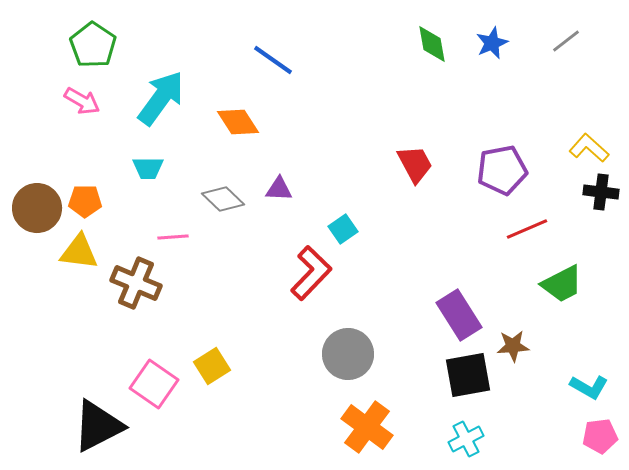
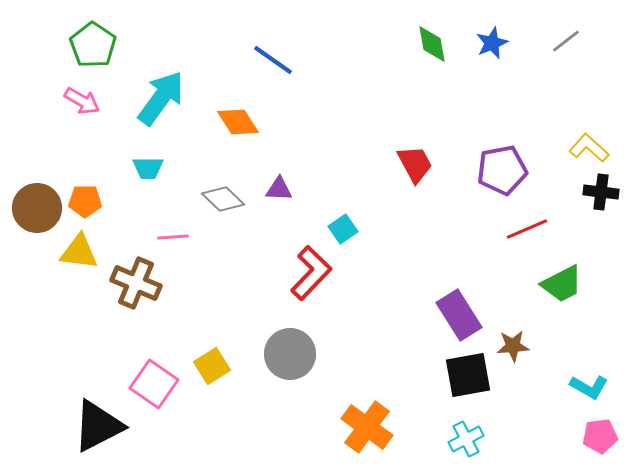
gray circle: moved 58 px left
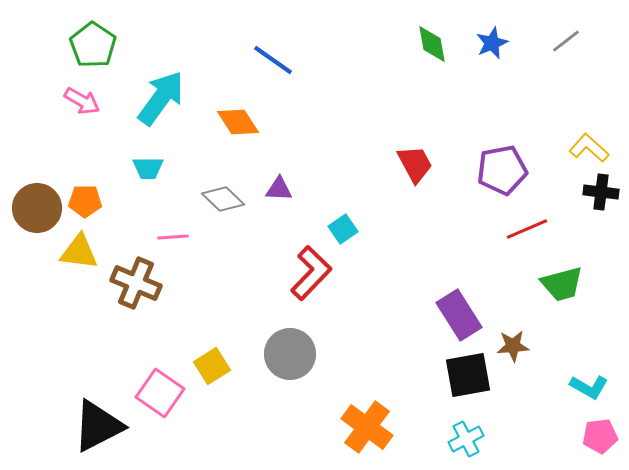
green trapezoid: rotated 12 degrees clockwise
pink square: moved 6 px right, 9 px down
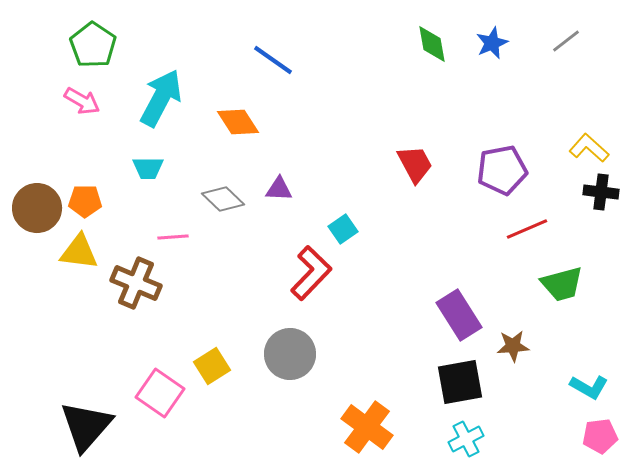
cyan arrow: rotated 8 degrees counterclockwise
black square: moved 8 px left, 7 px down
black triangle: moved 12 px left; rotated 22 degrees counterclockwise
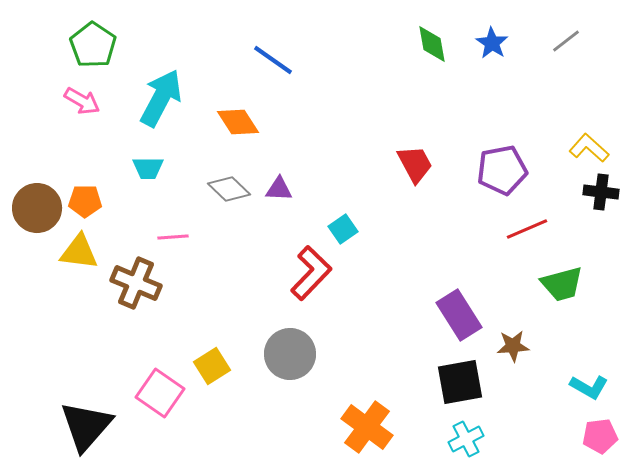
blue star: rotated 16 degrees counterclockwise
gray diamond: moved 6 px right, 10 px up
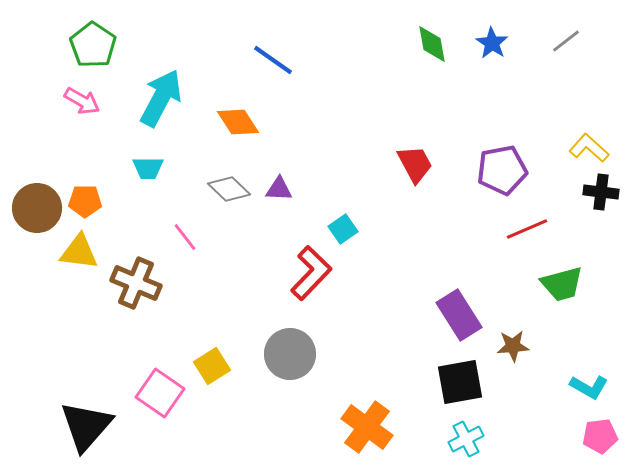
pink line: moved 12 px right; rotated 56 degrees clockwise
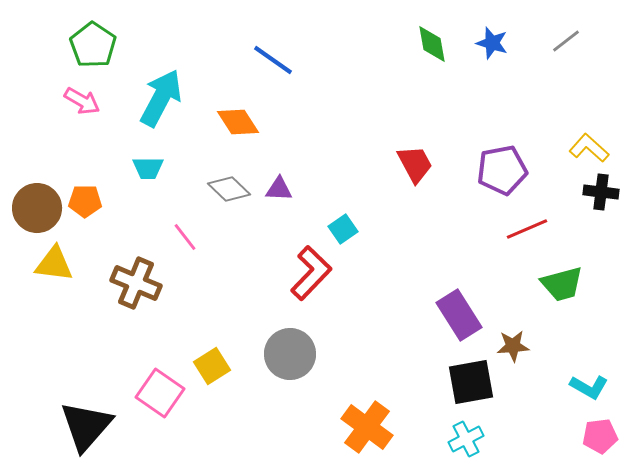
blue star: rotated 16 degrees counterclockwise
yellow triangle: moved 25 px left, 12 px down
black square: moved 11 px right
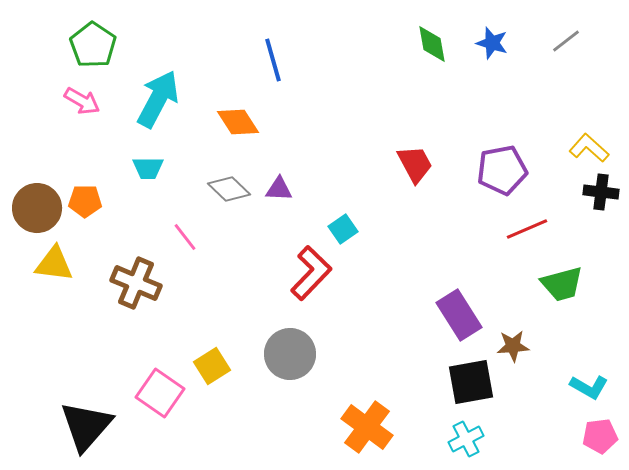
blue line: rotated 39 degrees clockwise
cyan arrow: moved 3 px left, 1 px down
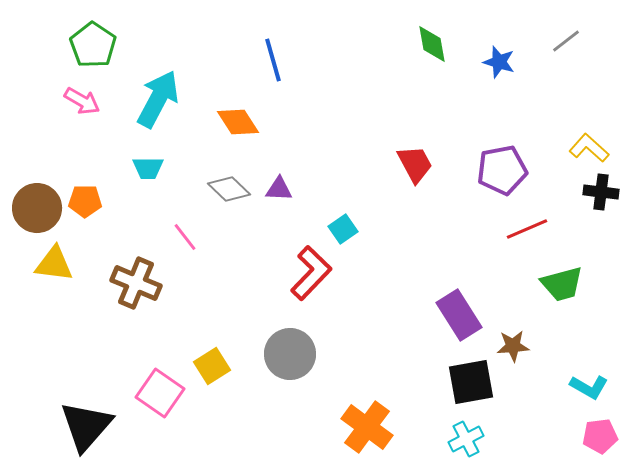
blue star: moved 7 px right, 19 px down
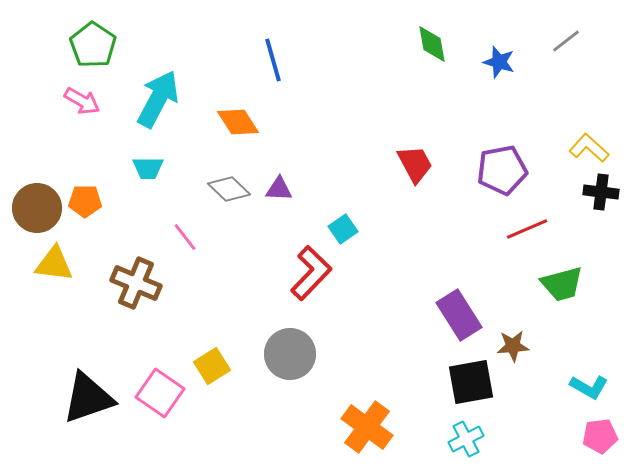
black triangle: moved 2 px right, 28 px up; rotated 30 degrees clockwise
